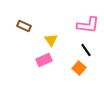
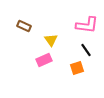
pink L-shape: moved 1 px left
orange square: moved 2 px left; rotated 32 degrees clockwise
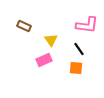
black line: moved 7 px left, 1 px up
orange square: moved 1 px left; rotated 24 degrees clockwise
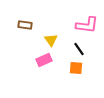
brown rectangle: moved 1 px right, 1 px up; rotated 16 degrees counterclockwise
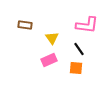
yellow triangle: moved 1 px right, 2 px up
pink rectangle: moved 5 px right
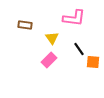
pink L-shape: moved 13 px left, 7 px up
pink rectangle: rotated 21 degrees counterclockwise
orange square: moved 17 px right, 6 px up
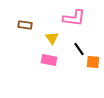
pink rectangle: rotated 56 degrees clockwise
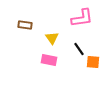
pink L-shape: moved 8 px right; rotated 15 degrees counterclockwise
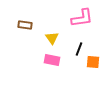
black line: rotated 56 degrees clockwise
pink rectangle: moved 3 px right
